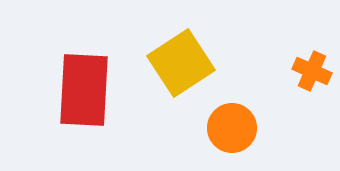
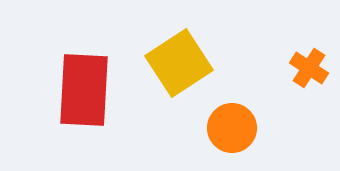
yellow square: moved 2 px left
orange cross: moved 3 px left, 3 px up; rotated 9 degrees clockwise
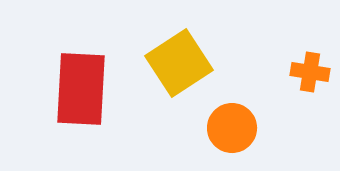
orange cross: moved 1 px right, 4 px down; rotated 24 degrees counterclockwise
red rectangle: moved 3 px left, 1 px up
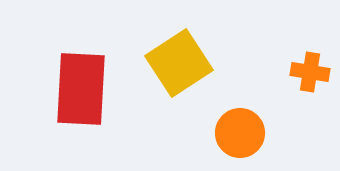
orange circle: moved 8 px right, 5 px down
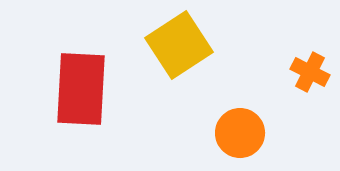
yellow square: moved 18 px up
orange cross: rotated 18 degrees clockwise
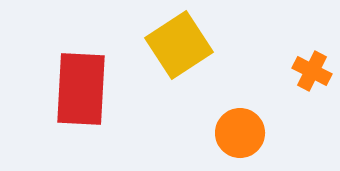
orange cross: moved 2 px right, 1 px up
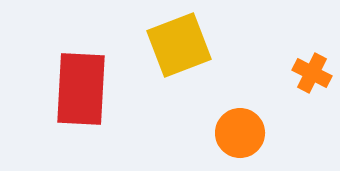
yellow square: rotated 12 degrees clockwise
orange cross: moved 2 px down
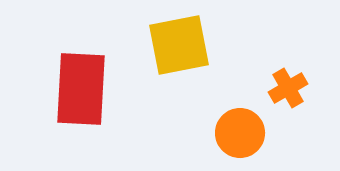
yellow square: rotated 10 degrees clockwise
orange cross: moved 24 px left, 15 px down; rotated 33 degrees clockwise
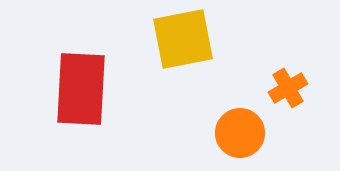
yellow square: moved 4 px right, 6 px up
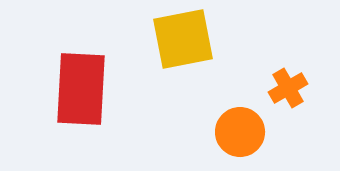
orange circle: moved 1 px up
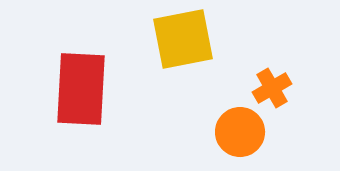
orange cross: moved 16 px left
